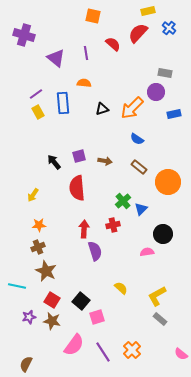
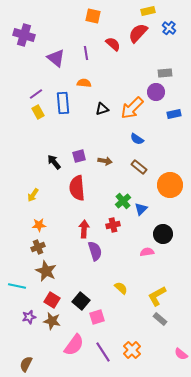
gray rectangle at (165, 73): rotated 16 degrees counterclockwise
orange circle at (168, 182): moved 2 px right, 3 px down
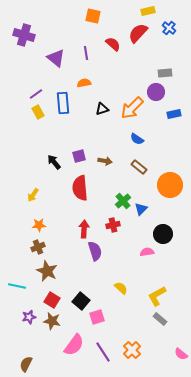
orange semicircle at (84, 83): rotated 16 degrees counterclockwise
red semicircle at (77, 188): moved 3 px right
brown star at (46, 271): moved 1 px right
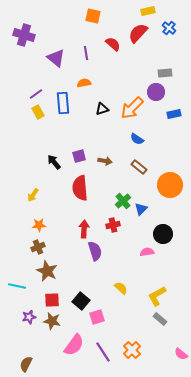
red square at (52, 300): rotated 35 degrees counterclockwise
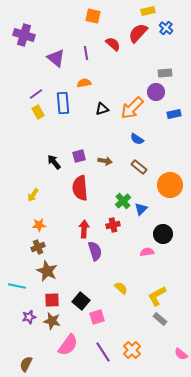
blue cross at (169, 28): moved 3 px left
pink semicircle at (74, 345): moved 6 px left
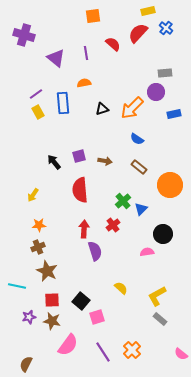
orange square at (93, 16): rotated 21 degrees counterclockwise
red semicircle at (80, 188): moved 2 px down
red cross at (113, 225): rotated 24 degrees counterclockwise
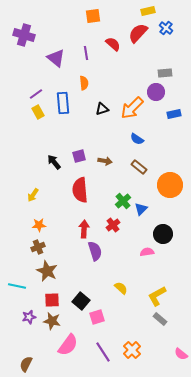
orange semicircle at (84, 83): rotated 96 degrees clockwise
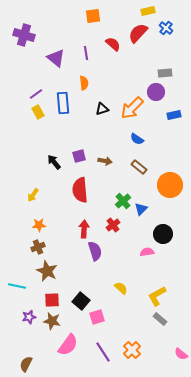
blue rectangle at (174, 114): moved 1 px down
